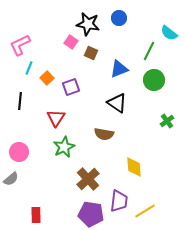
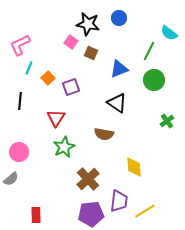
orange square: moved 1 px right
purple pentagon: rotated 15 degrees counterclockwise
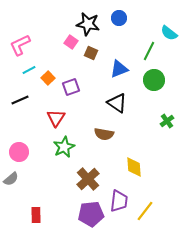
cyan line: moved 2 px down; rotated 40 degrees clockwise
black line: moved 1 px up; rotated 60 degrees clockwise
yellow line: rotated 20 degrees counterclockwise
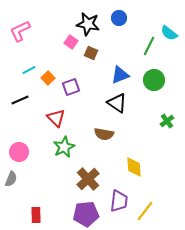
pink L-shape: moved 14 px up
green line: moved 5 px up
blue triangle: moved 1 px right, 6 px down
red triangle: rotated 18 degrees counterclockwise
gray semicircle: rotated 28 degrees counterclockwise
purple pentagon: moved 5 px left
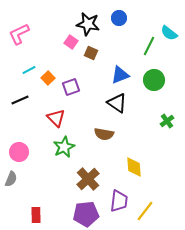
pink L-shape: moved 1 px left, 3 px down
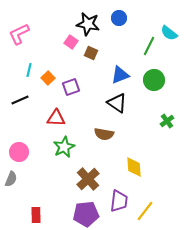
cyan line: rotated 48 degrees counterclockwise
red triangle: rotated 42 degrees counterclockwise
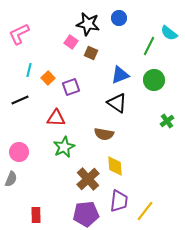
yellow diamond: moved 19 px left, 1 px up
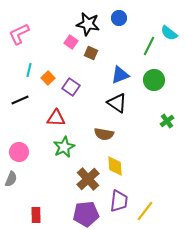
purple square: rotated 36 degrees counterclockwise
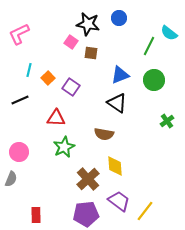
brown square: rotated 16 degrees counterclockwise
purple trapezoid: rotated 60 degrees counterclockwise
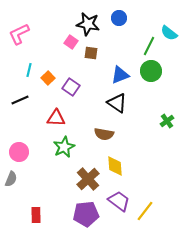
green circle: moved 3 px left, 9 px up
